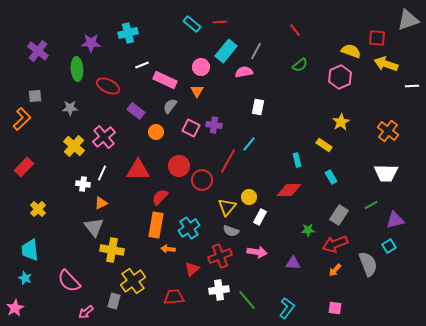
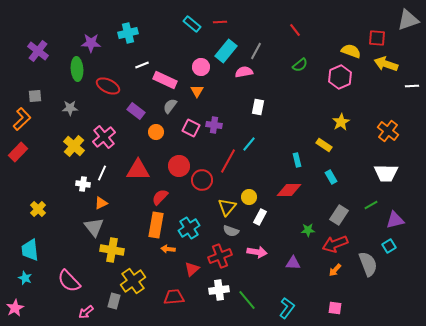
red rectangle at (24, 167): moved 6 px left, 15 px up
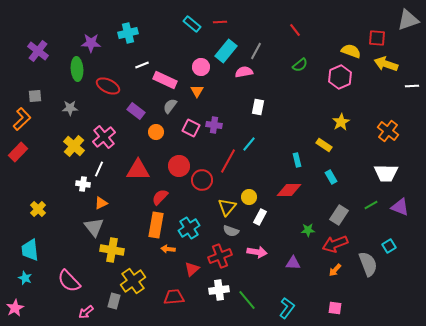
white line at (102, 173): moved 3 px left, 4 px up
purple triangle at (395, 220): moved 5 px right, 13 px up; rotated 36 degrees clockwise
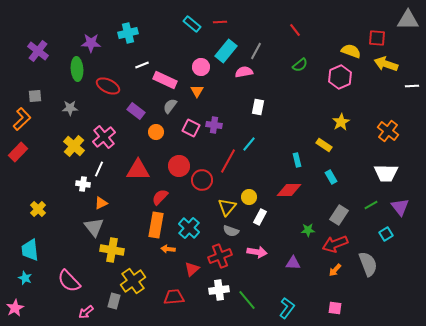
gray triangle at (408, 20): rotated 20 degrees clockwise
purple triangle at (400, 207): rotated 30 degrees clockwise
cyan cross at (189, 228): rotated 15 degrees counterclockwise
cyan square at (389, 246): moved 3 px left, 12 px up
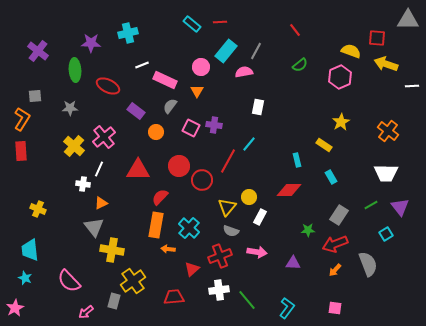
green ellipse at (77, 69): moved 2 px left, 1 px down
orange L-shape at (22, 119): rotated 15 degrees counterclockwise
red rectangle at (18, 152): moved 3 px right, 1 px up; rotated 48 degrees counterclockwise
yellow cross at (38, 209): rotated 21 degrees counterclockwise
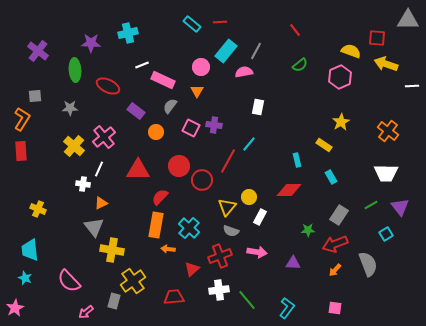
pink rectangle at (165, 80): moved 2 px left
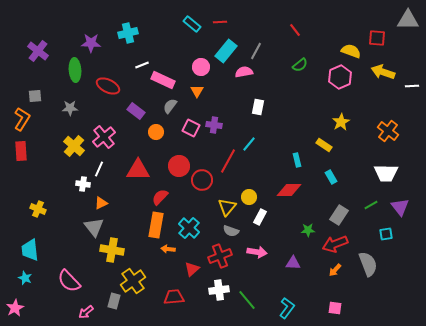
yellow arrow at (386, 64): moved 3 px left, 8 px down
cyan square at (386, 234): rotated 24 degrees clockwise
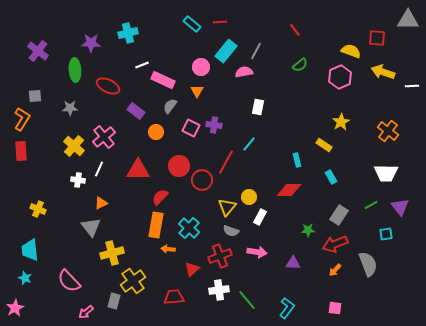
red line at (228, 161): moved 2 px left, 1 px down
white cross at (83, 184): moved 5 px left, 4 px up
gray triangle at (94, 227): moved 3 px left
yellow cross at (112, 250): moved 3 px down; rotated 25 degrees counterclockwise
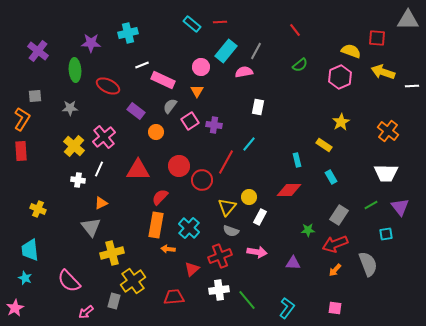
pink square at (191, 128): moved 1 px left, 7 px up; rotated 30 degrees clockwise
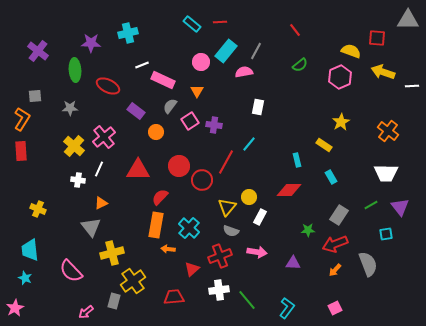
pink circle at (201, 67): moved 5 px up
pink semicircle at (69, 281): moved 2 px right, 10 px up
pink square at (335, 308): rotated 32 degrees counterclockwise
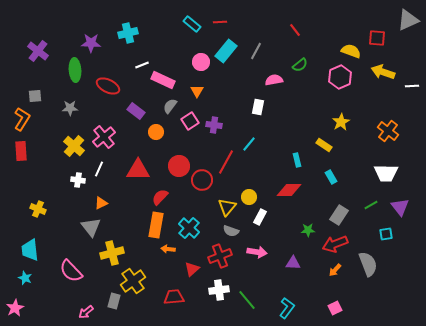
gray triangle at (408, 20): rotated 25 degrees counterclockwise
pink semicircle at (244, 72): moved 30 px right, 8 px down
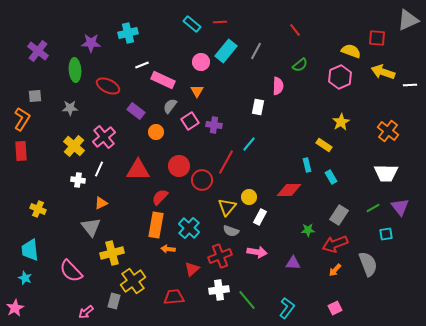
pink semicircle at (274, 80): moved 4 px right, 6 px down; rotated 102 degrees clockwise
white line at (412, 86): moved 2 px left, 1 px up
cyan rectangle at (297, 160): moved 10 px right, 5 px down
green line at (371, 205): moved 2 px right, 3 px down
